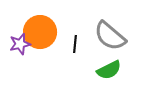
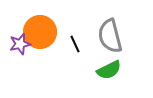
gray semicircle: rotated 36 degrees clockwise
black line: rotated 30 degrees counterclockwise
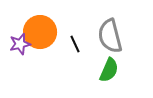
green semicircle: rotated 40 degrees counterclockwise
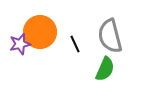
green semicircle: moved 4 px left, 1 px up
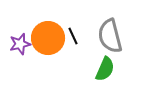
orange circle: moved 8 px right, 6 px down
black line: moved 2 px left, 8 px up
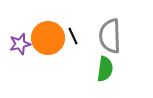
gray semicircle: rotated 12 degrees clockwise
green semicircle: rotated 15 degrees counterclockwise
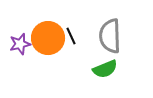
black line: moved 2 px left
green semicircle: rotated 60 degrees clockwise
